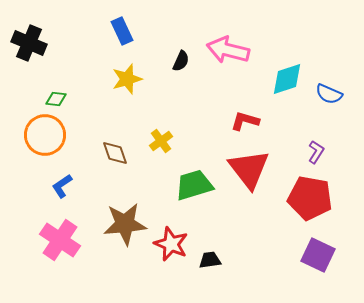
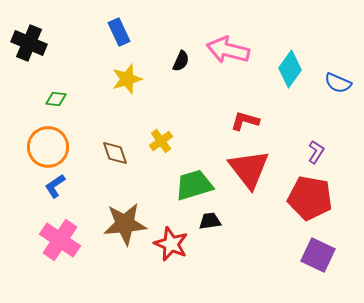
blue rectangle: moved 3 px left, 1 px down
cyan diamond: moved 3 px right, 10 px up; rotated 36 degrees counterclockwise
blue semicircle: moved 9 px right, 11 px up
orange circle: moved 3 px right, 12 px down
blue L-shape: moved 7 px left
black trapezoid: moved 39 px up
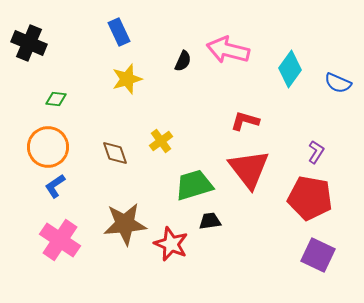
black semicircle: moved 2 px right
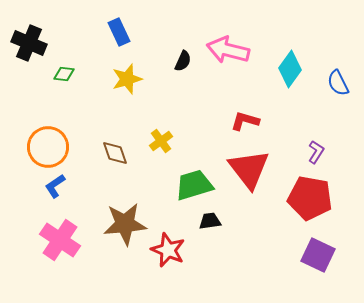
blue semicircle: rotated 40 degrees clockwise
green diamond: moved 8 px right, 25 px up
red star: moved 3 px left, 6 px down
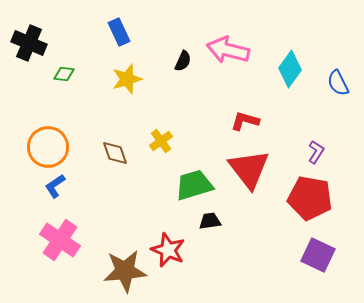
brown star: moved 47 px down
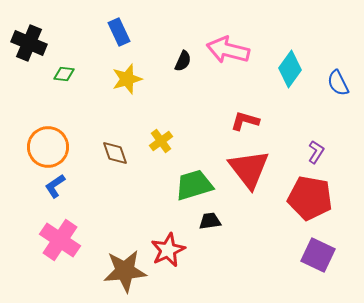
red star: rotated 24 degrees clockwise
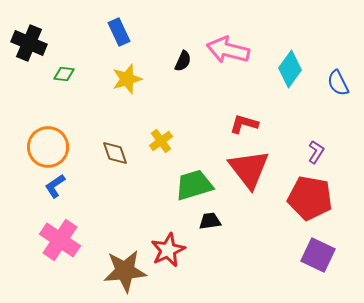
red L-shape: moved 1 px left, 3 px down
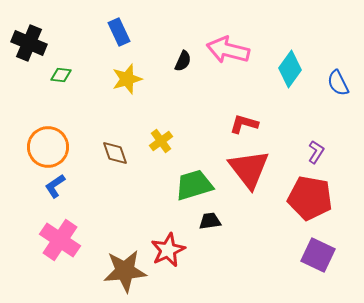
green diamond: moved 3 px left, 1 px down
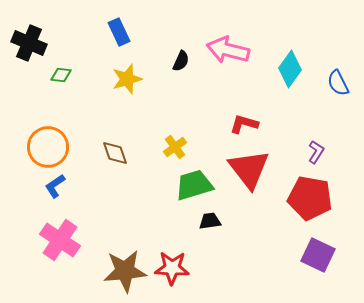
black semicircle: moved 2 px left
yellow cross: moved 14 px right, 6 px down
red star: moved 4 px right, 18 px down; rotated 28 degrees clockwise
